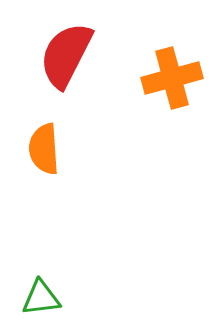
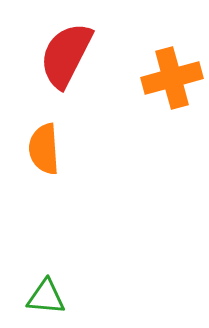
green triangle: moved 5 px right, 1 px up; rotated 12 degrees clockwise
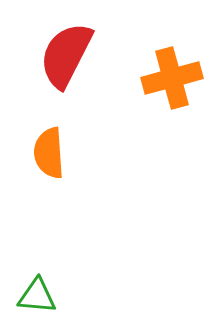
orange semicircle: moved 5 px right, 4 px down
green triangle: moved 9 px left, 1 px up
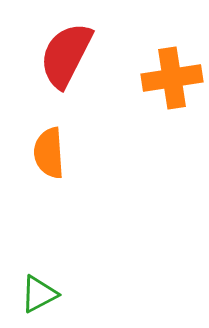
orange cross: rotated 6 degrees clockwise
green triangle: moved 2 px right, 2 px up; rotated 33 degrees counterclockwise
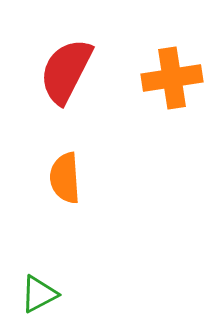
red semicircle: moved 16 px down
orange semicircle: moved 16 px right, 25 px down
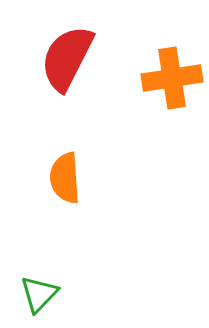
red semicircle: moved 1 px right, 13 px up
green triangle: rotated 18 degrees counterclockwise
